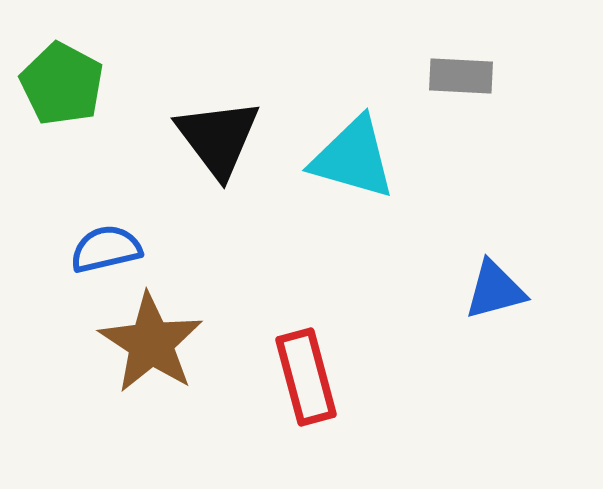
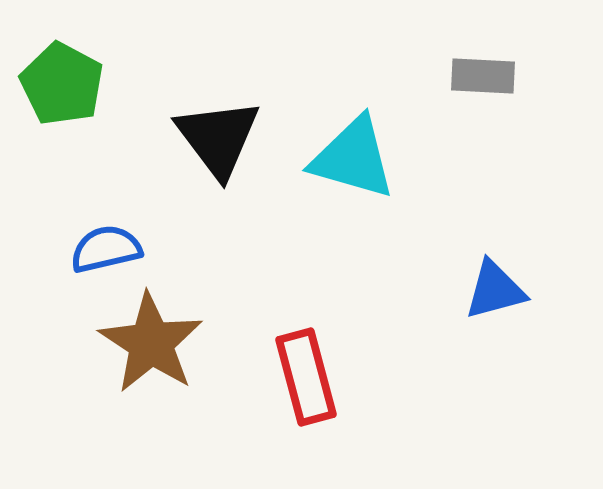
gray rectangle: moved 22 px right
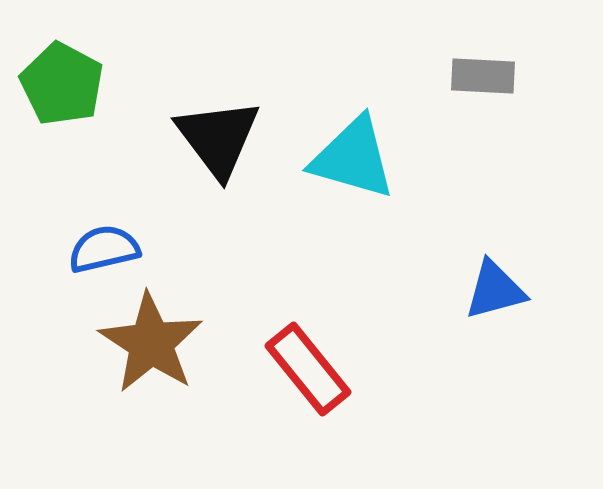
blue semicircle: moved 2 px left
red rectangle: moved 2 px right, 8 px up; rotated 24 degrees counterclockwise
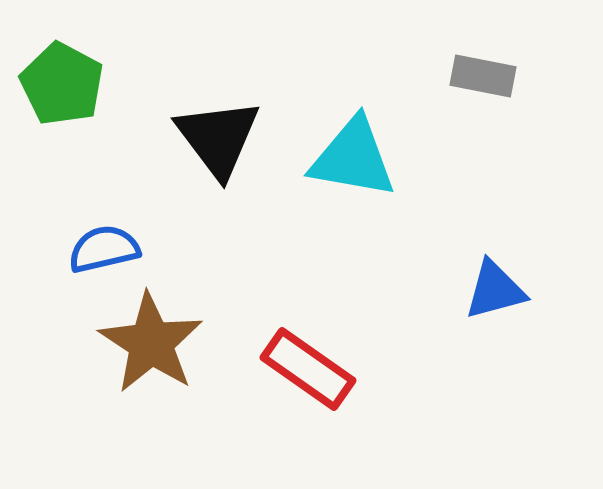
gray rectangle: rotated 8 degrees clockwise
cyan triangle: rotated 6 degrees counterclockwise
red rectangle: rotated 16 degrees counterclockwise
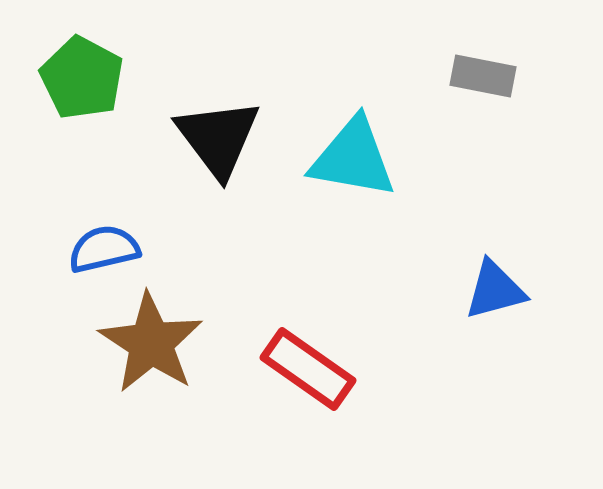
green pentagon: moved 20 px right, 6 px up
